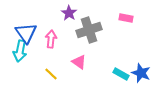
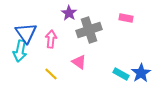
blue star: rotated 18 degrees clockwise
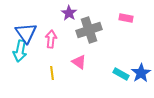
yellow line: moved 1 px right, 1 px up; rotated 40 degrees clockwise
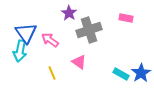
pink arrow: moved 1 px left, 1 px down; rotated 60 degrees counterclockwise
yellow line: rotated 16 degrees counterclockwise
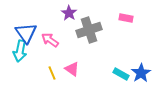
pink triangle: moved 7 px left, 7 px down
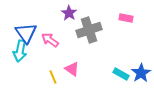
yellow line: moved 1 px right, 4 px down
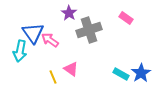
pink rectangle: rotated 24 degrees clockwise
blue triangle: moved 7 px right
pink triangle: moved 1 px left
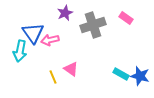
purple star: moved 4 px left; rotated 14 degrees clockwise
gray cross: moved 4 px right, 5 px up
pink arrow: rotated 48 degrees counterclockwise
blue star: moved 1 px left, 3 px down; rotated 24 degrees counterclockwise
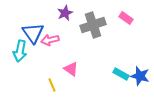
yellow line: moved 1 px left, 8 px down
